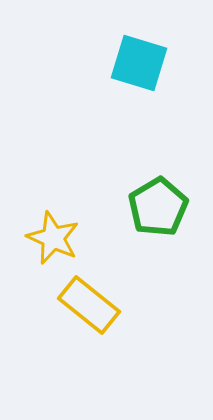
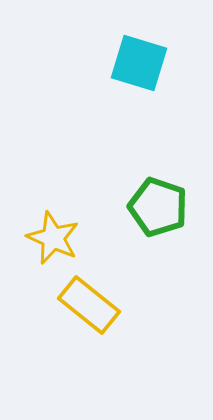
green pentagon: rotated 22 degrees counterclockwise
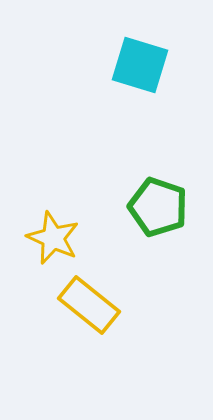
cyan square: moved 1 px right, 2 px down
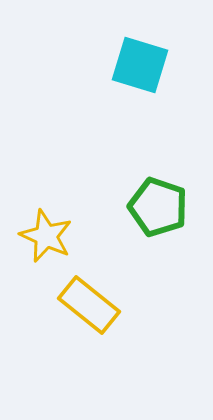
yellow star: moved 7 px left, 2 px up
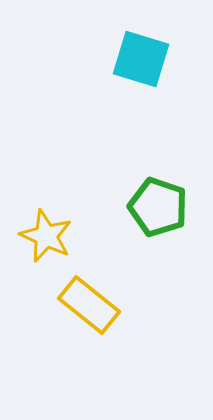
cyan square: moved 1 px right, 6 px up
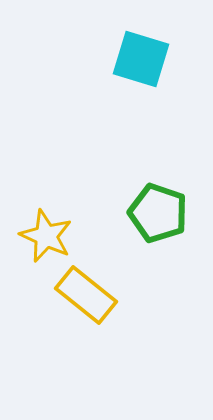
green pentagon: moved 6 px down
yellow rectangle: moved 3 px left, 10 px up
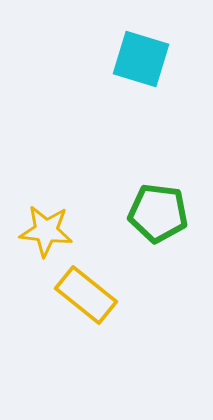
green pentagon: rotated 12 degrees counterclockwise
yellow star: moved 5 px up; rotated 18 degrees counterclockwise
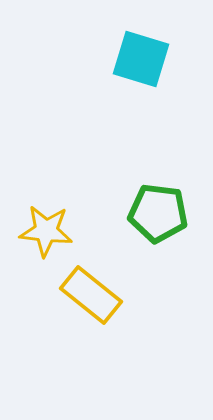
yellow rectangle: moved 5 px right
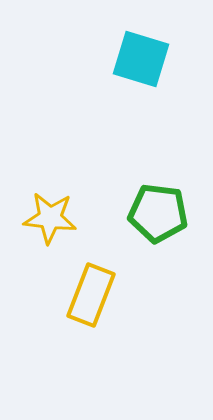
yellow star: moved 4 px right, 13 px up
yellow rectangle: rotated 72 degrees clockwise
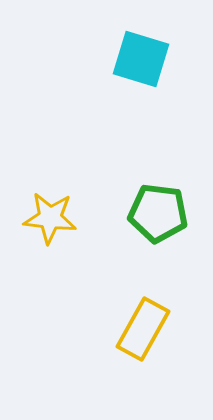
yellow rectangle: moved 52 px right, 34 px down; rotated 8 degrees clockwise
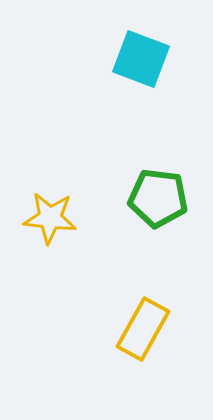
cyan square: rotated 4 degrees clockwise
green pentagon: moved 15 px up
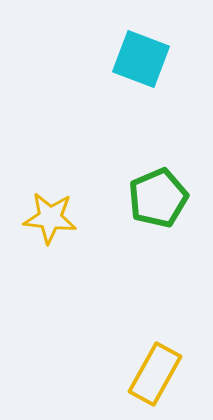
green pentagon: rotated 30 degrees counterclockwise
yellow rectangle: moved 12 px right, 45 px down
